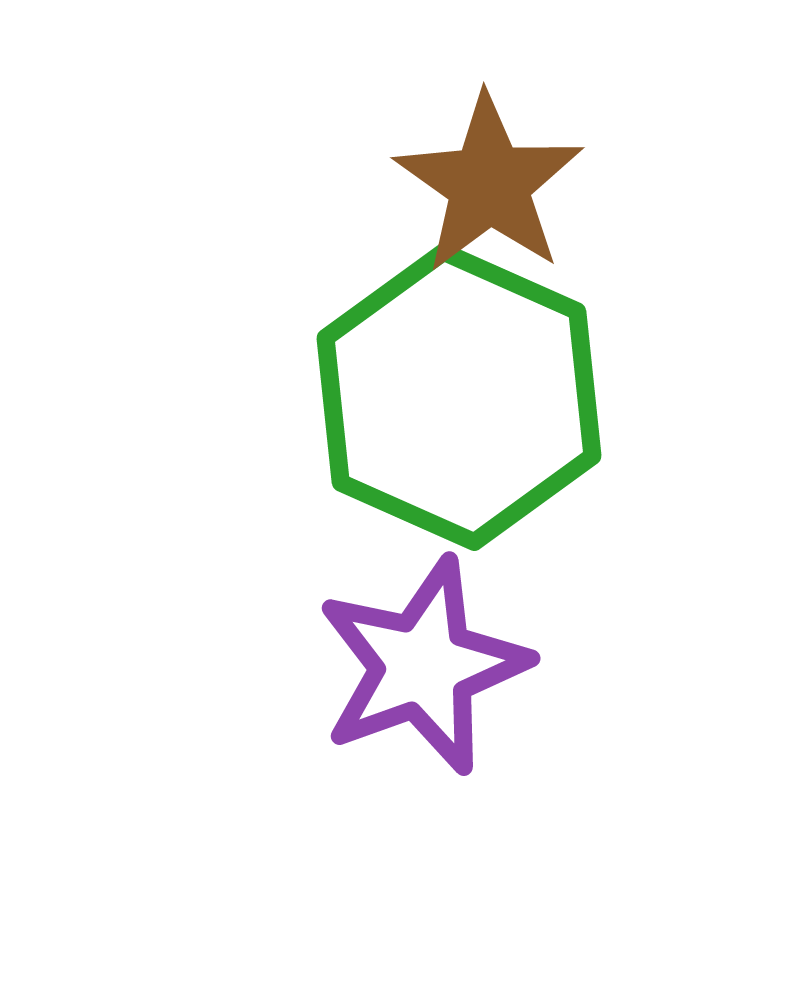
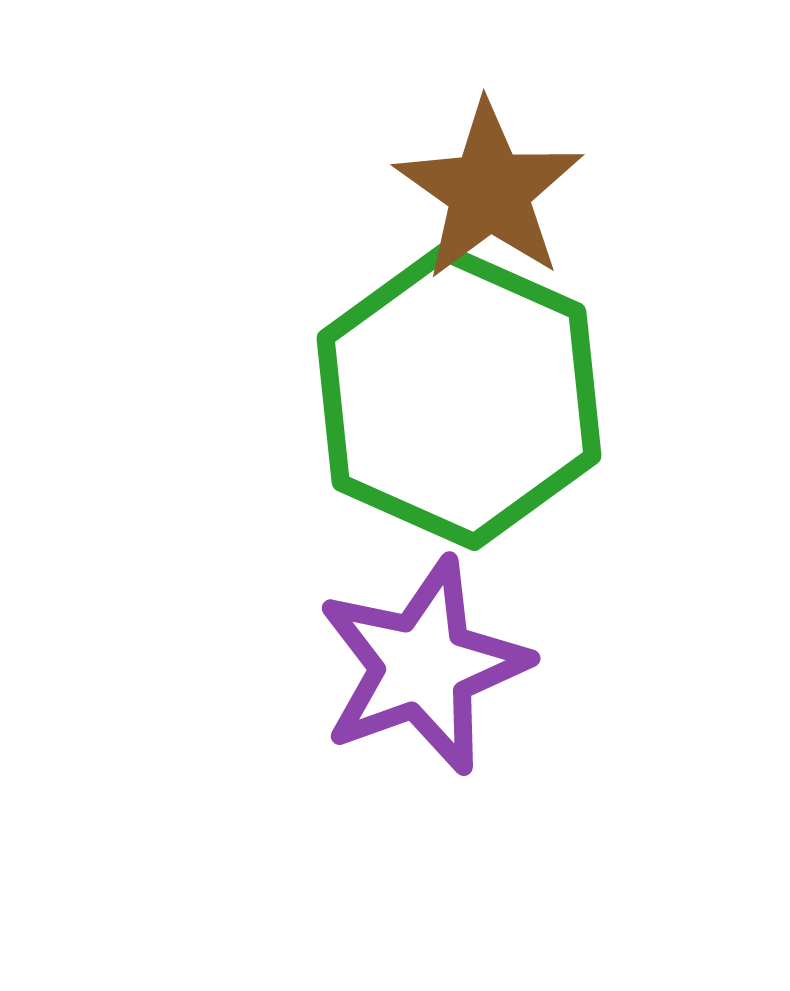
brown star: moved 7 px down
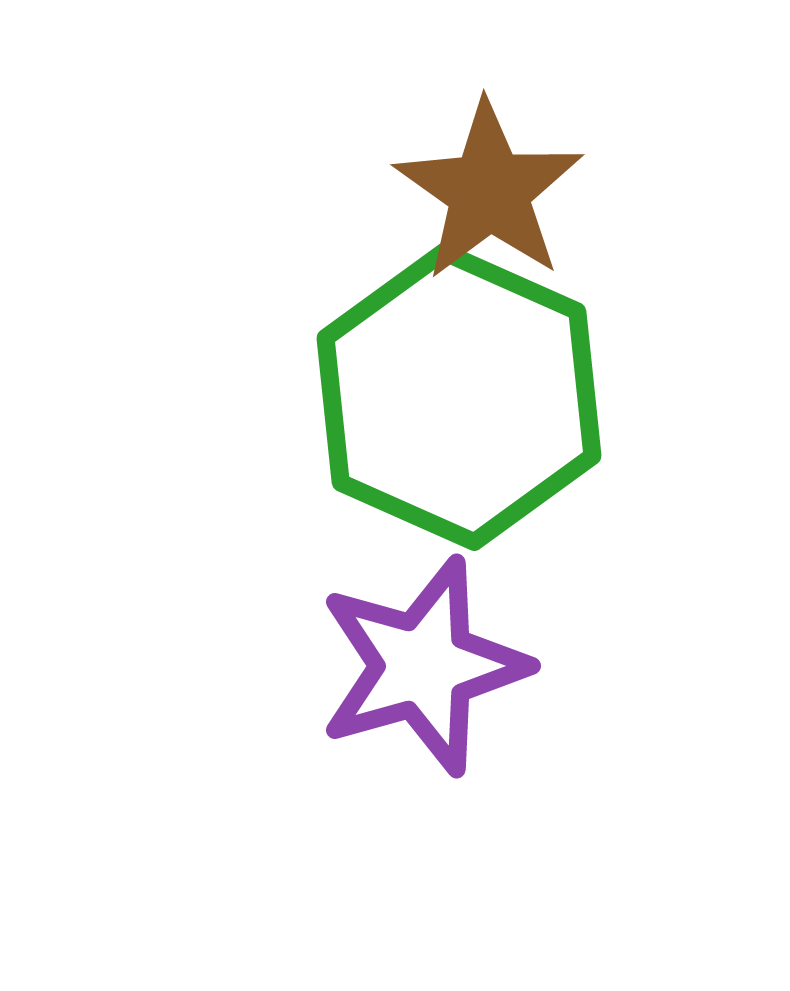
purple star: rotated 4 degrees clockwise
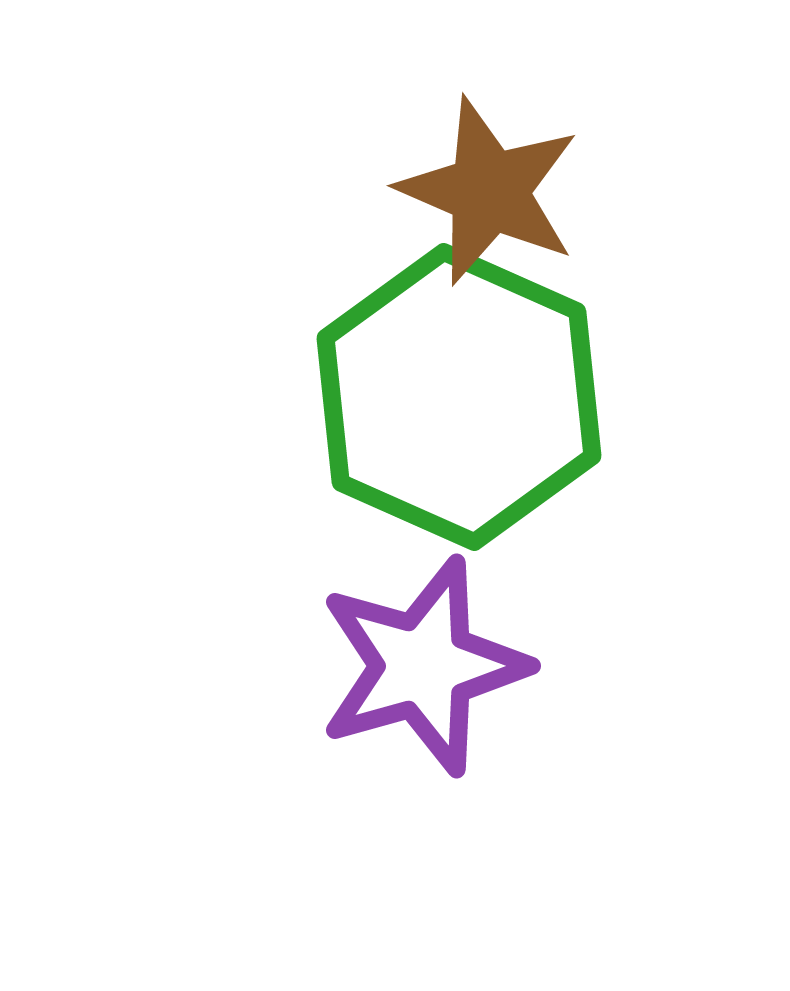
brown star: rotated 12 degrees counterclockwise
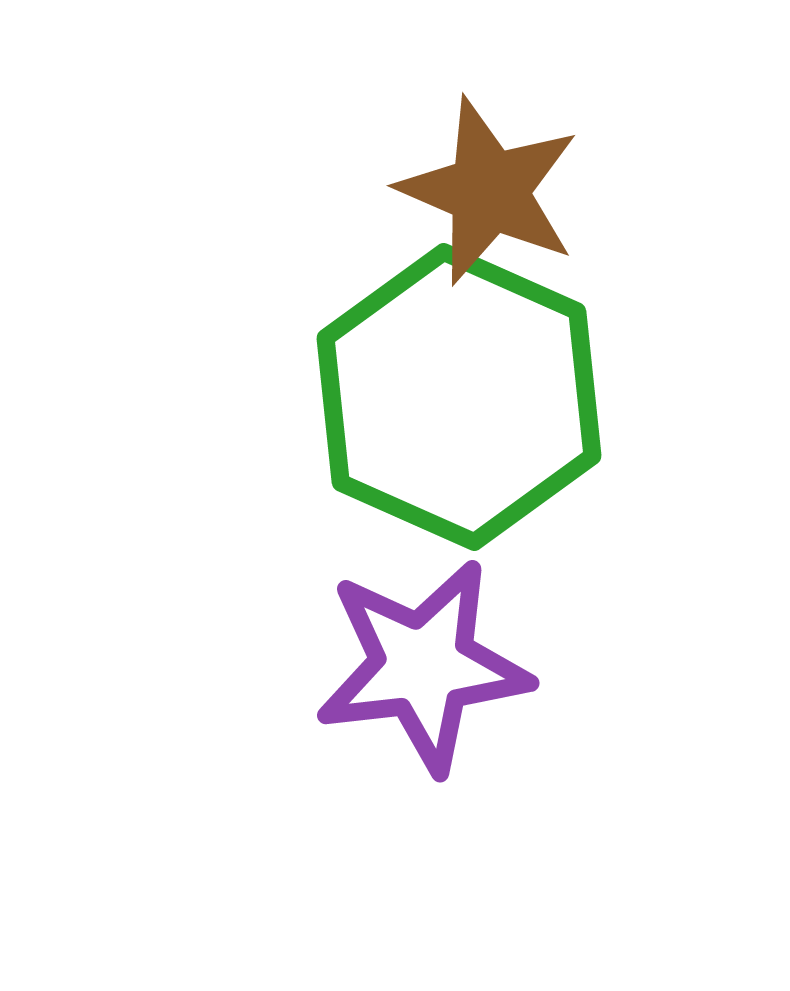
purple star: rotated 9 degrees clockwise
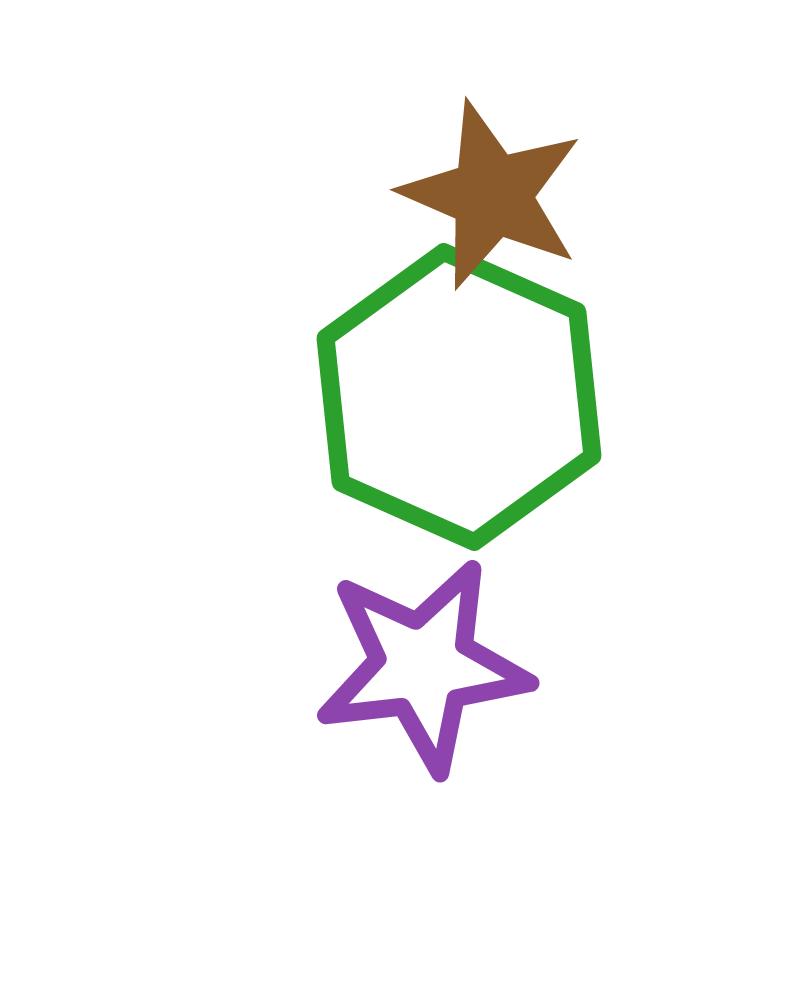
brown star: moved 3 px right, 4 px down
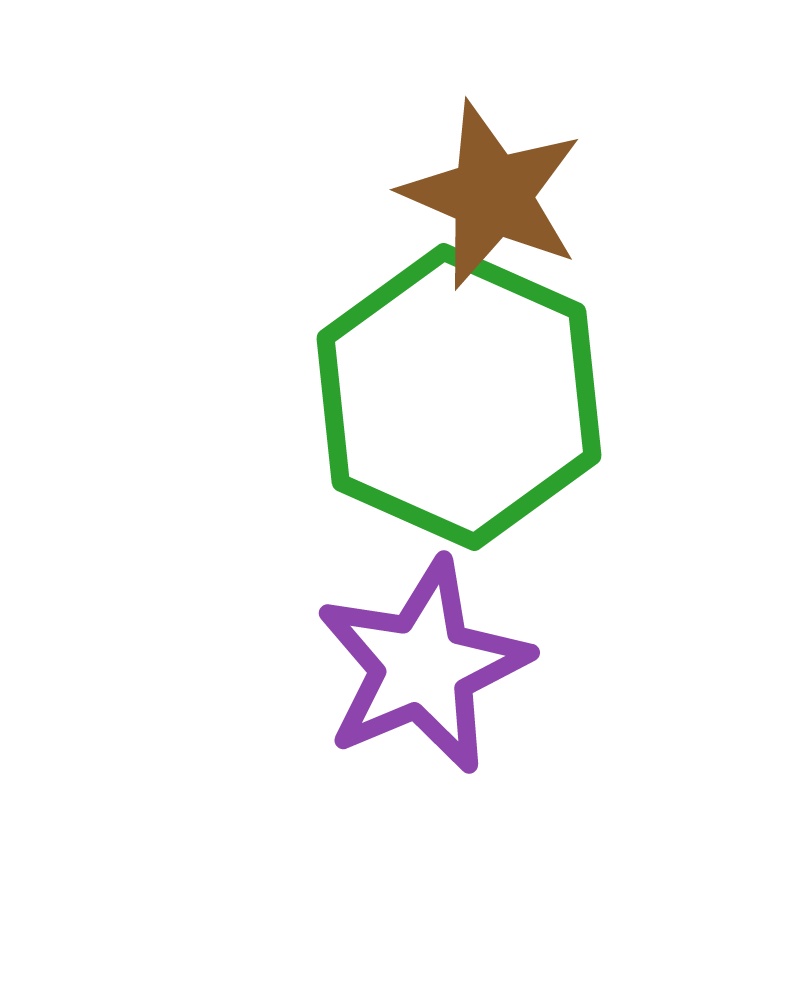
purple star: rotated 16 degrees counterclockwise
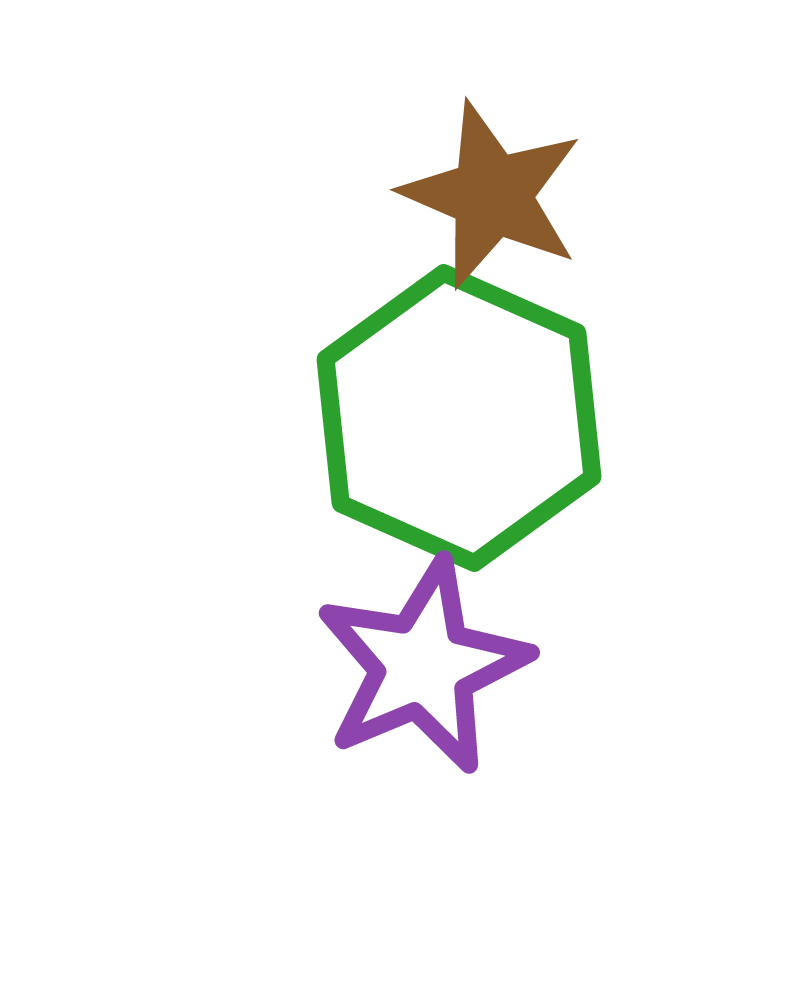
green hexagon: moved 21 px down
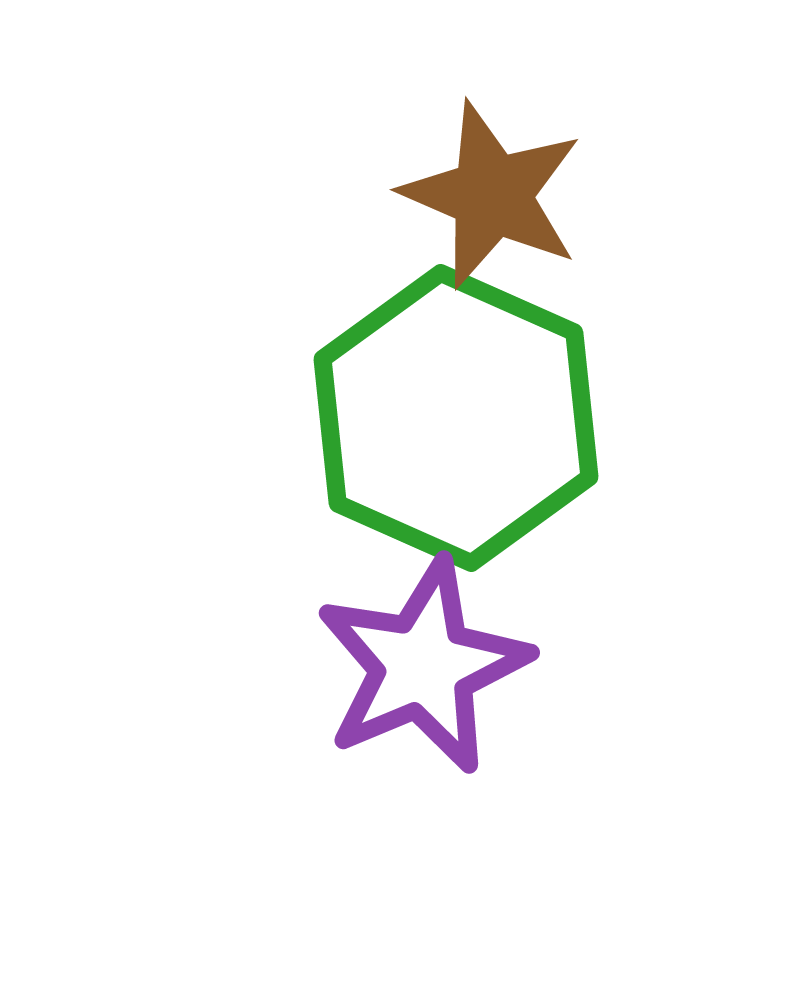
green hexagon: moved 3 px left
